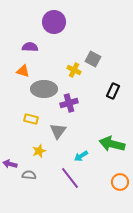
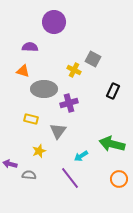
orange circle: moved 1 px left, 3 px up
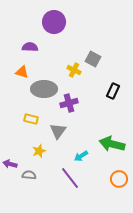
orange triangle: moved 1 px left, 1 px down
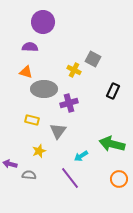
purple circle: moved 11 px left
orange triangle: moved 4 px right
yellow rectangle: moved 1 px right, 1 px down
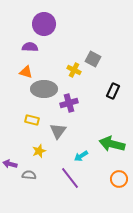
purple circle: moved 1 px right, 2 px down
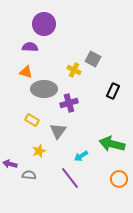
yellow rectangle: rotated 16 degrees clockwise
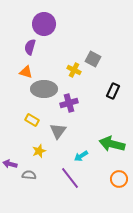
purple semicircle: rotated 77 degrees counterclockwise
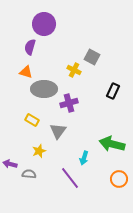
gray square: moved 1 px left, 2 px up
cyan arrow: moved 3 px right, 2 px down; rotated 40 degrees counterclockwise
gray semicircle: moved 1 px up
